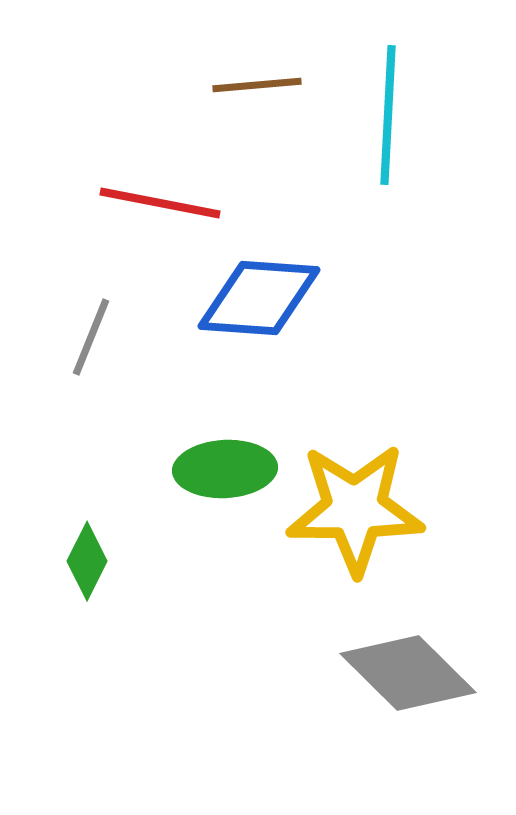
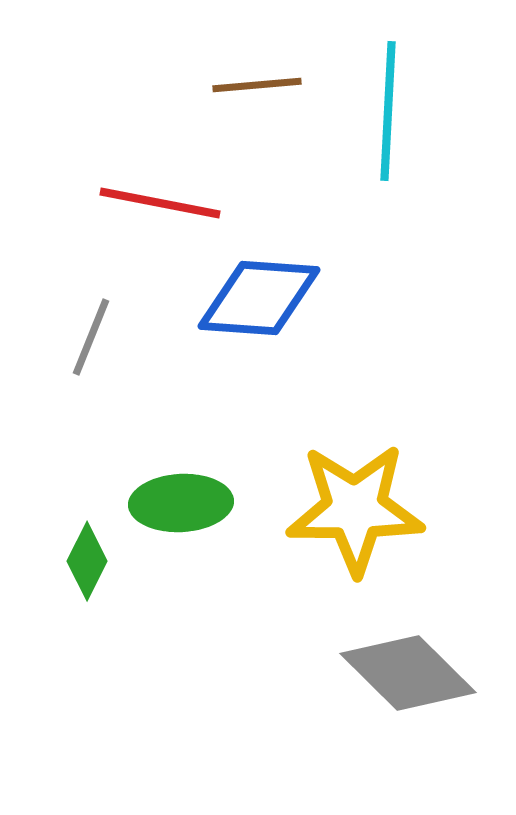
cyan line: moved 4 px up
green ellipse: moved 44 px left, 34 px down
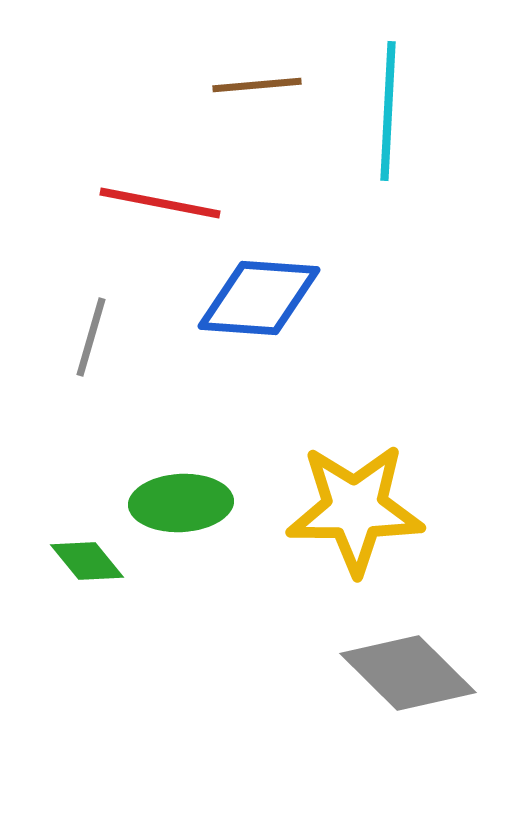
gray line: rotated 6 degrees counterclockwise
green diamond: rotated 66 degrees counterclockwise
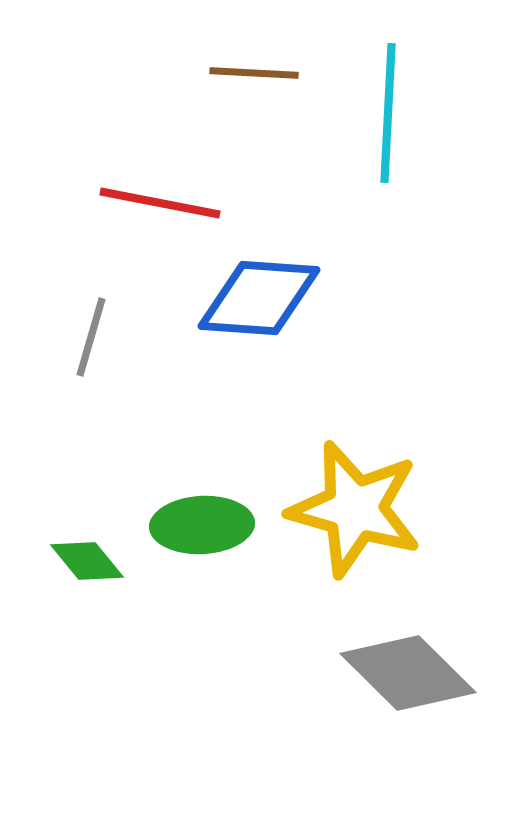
brown line: moved 3 px left, 12 px up; rotated 8 degrees clockwise
cyan line: moved 2 px down
green ellipse: moved 21 px right, 22 px down
yellow star: rotated 16 degrees clockwise
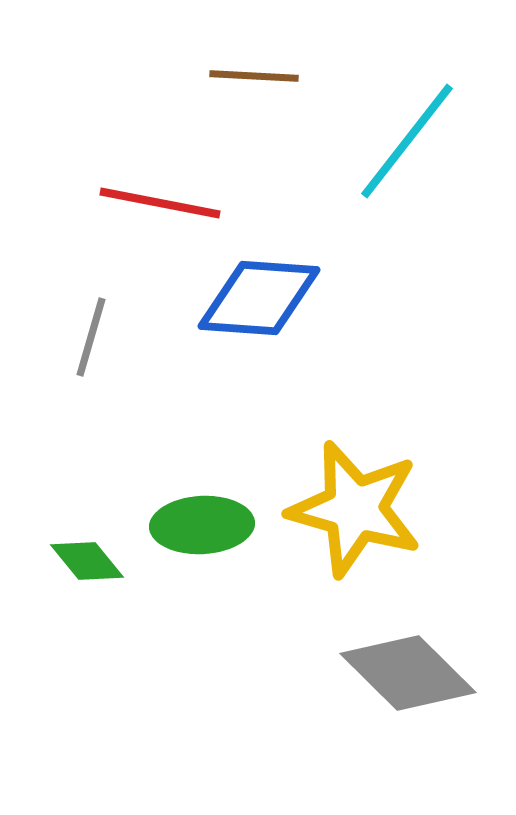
brown line: moved 3 px down
cyan line: moved 19 px right, 28 px down; rotated 35 degrees clockwise
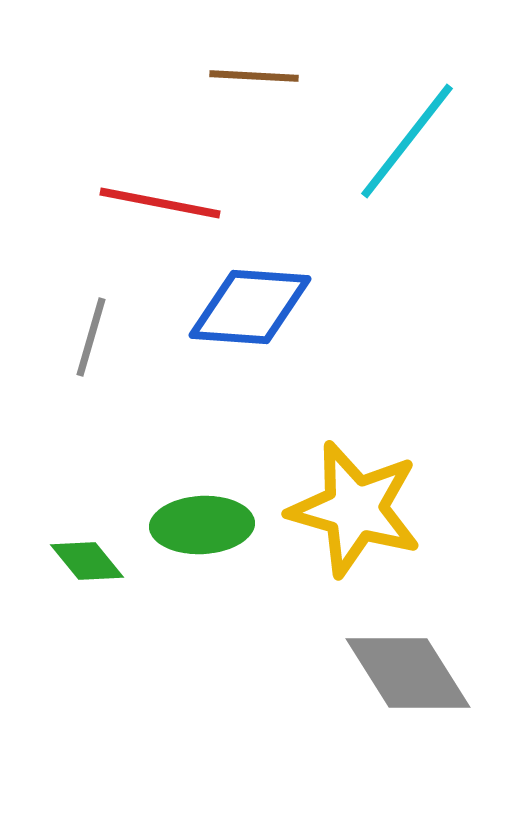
blue diamond: moved 9 px left, 9 px down
gray diamond: rotated 13 degrees clockwise
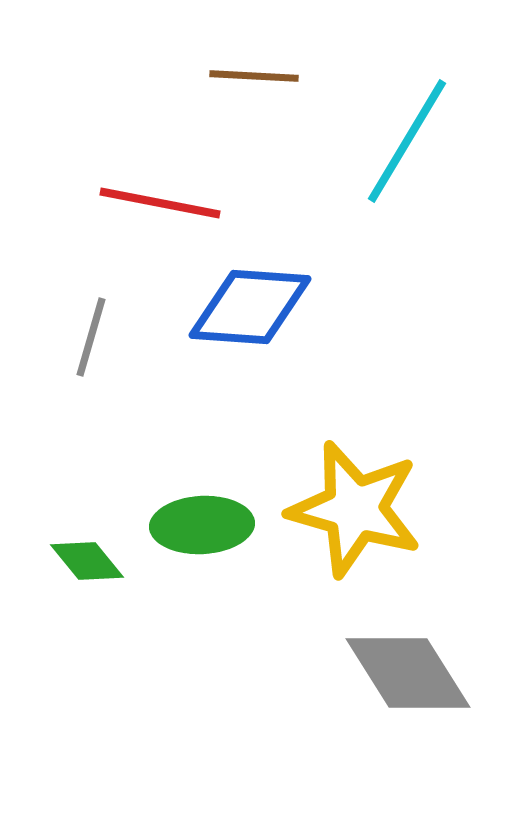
cyan line: rotated 7 degrees counterclockwise
